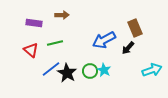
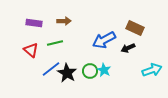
brown arrow: moved 2 px right, 6 px down
brown rectangle: rotated 42 degrees counterclockwise
black arrow: rotated 24 degrees clockwise
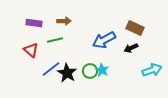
green line: moved 3 px up
black arrow: moved 3 px right
cyan star: moved 2 px left
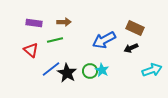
brown arrow: moved 1 px down
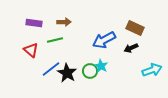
cyan star: moved 1 px left, 4 px up
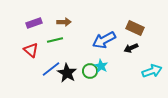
purple rectangle: rotated 28 degrees counterclockwise
cyan arrow: moved 1 px down
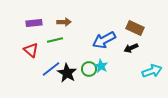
purple rectangle: rotated 14 degrees clockwise
green circle: moved 1 px left, 2 px up
